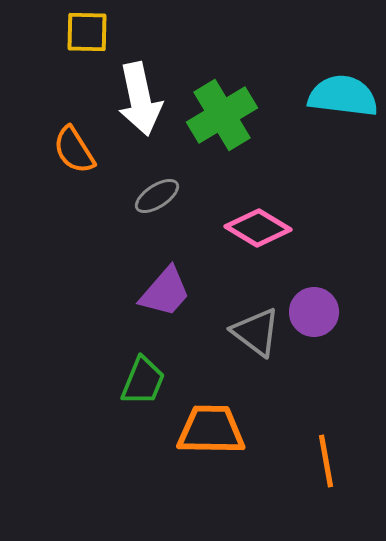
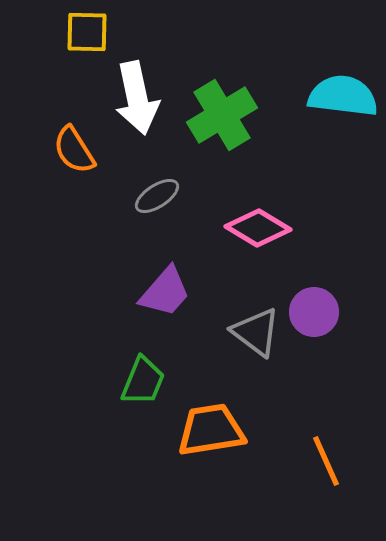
white arrow: moved 3 px left, 1 px up
orange trapezoid: rotated 10 degrees counterclockwise
orange line: rotated 14 degrees counterclockwise
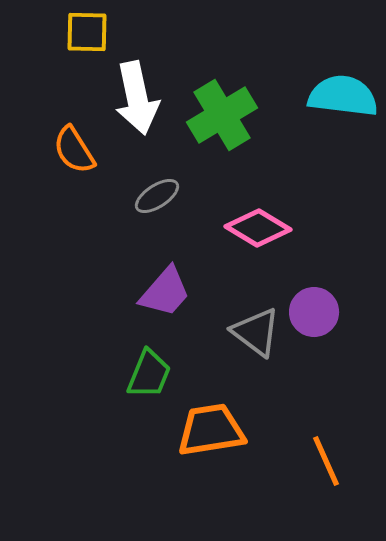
green trapezoid: moved 6 px right, 7 px up
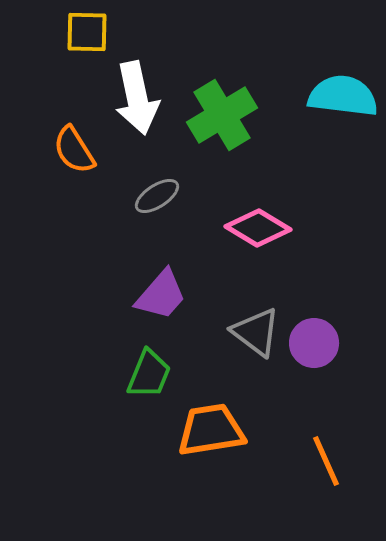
purple trapezoid: moved 4 px left, 3 px down
purple circle: moved 31 px down
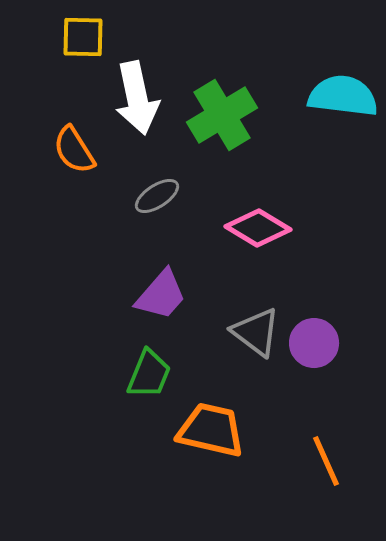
yellow square: moved 4 px left, 5 px down
orange trapezoid: rotated 22 degrees clockwise
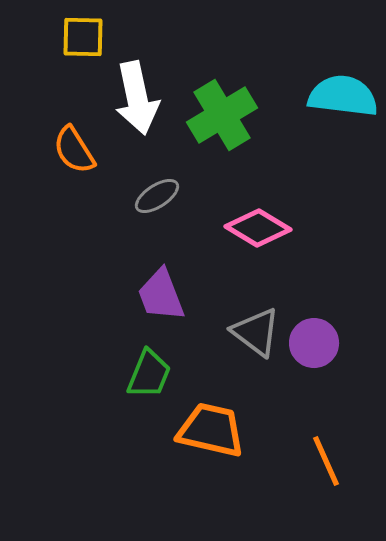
purple trapezoid: rotated 118 degrees clockwise
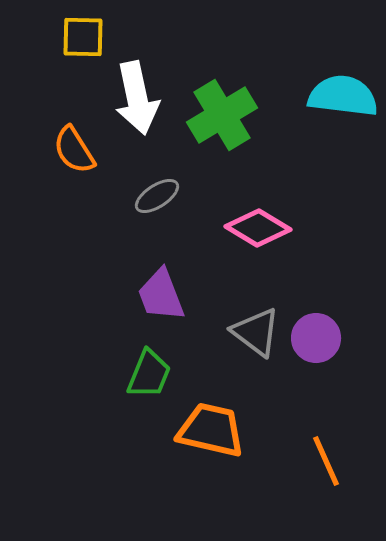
purple circle: moved 2 px right, 5 px up
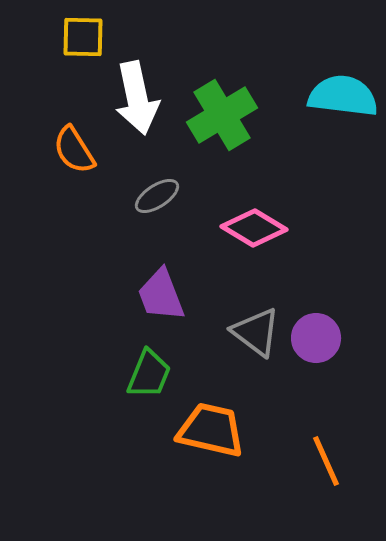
pink diamond: moved 4 px left
